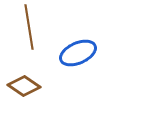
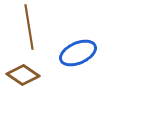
brown diamond: moved 1 px left, 11 px up
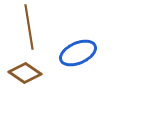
brown diamond: moved 2 px right, 2 px up
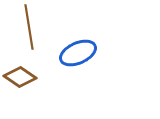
brown diamond: moved 5 px left, 4 px down
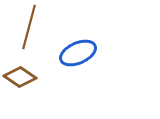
brown line: rotated 24 degrees clockwise
